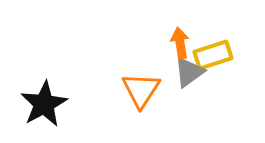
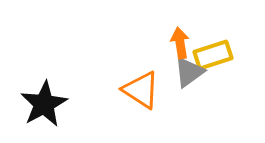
orange triangle: rotated 30 degrees counterclockwise
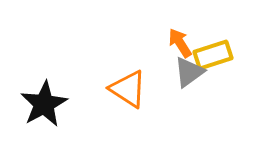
orange arrow: rotated 24 degrees counterclockwise
orange triangle: moved 13 px left, 1 px up
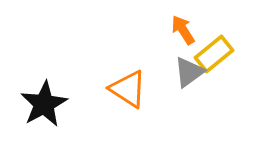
orange arrow: moved 3 px right, 13 px up
yellow rectangle: moved 1 px right, 1 px up; rotated 21 degrees counterclockwise
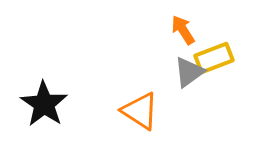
yellow rectangle: moved 4 px down; rotated 18 degrees clockwise
orange triangle: moved 12 px right, 22 px down
black star: rotated 9 degrees counterclockwise
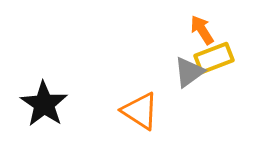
orange arrow: moved 19 px right
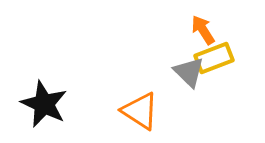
orange arrow: moved 1 px right
gray triangle: rotated 40 degrees counterclockwise
black star: rotated 9 degrees counterclockwise
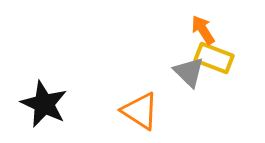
yellow rectangle: rotated 42 degrees clockwise
